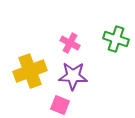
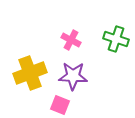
pink cross: moved 1 px right, 3 px up
yellow cross: moved 2 px down
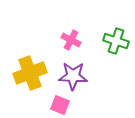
green cross: moved 2 px down
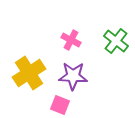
green cross: rotated 20 degrees clockwise
yellow cross: moved 1 px left; rotated 12 degrees counterclockwise
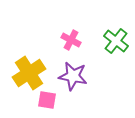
purple star: rotated 8 degrees clockwise
pink square: moved 13 px left, 5 px up; rotated 12 degrees counterclockwise
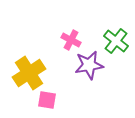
purple star: moved 16 px right, 11 px up; rotated 20 degrees counterclockwise
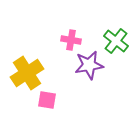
pink cross: rotated 18 degrees counterclockwise
yellow cross: moved 2 px left
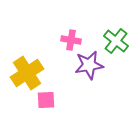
pink square: moved 1 px left; rotated 12 degrees counterclockwise
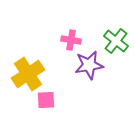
yellow cross: moved 1 px right, 1 px down
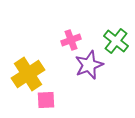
pink cross: rotated 30 degrees counterclockwise
purple star: rotated 12 degrees counterclockwise
